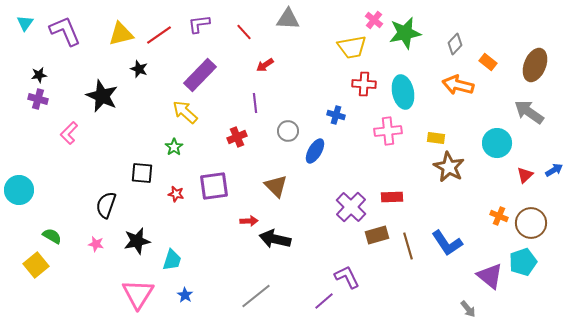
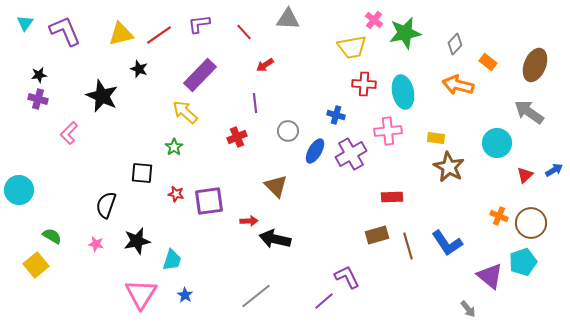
purple square at (214, 186): moved 5 px left, 15 px down
purple cross at (351, 207): moved 53 px up; rotated 16 degrees clockwise
pink triangle at (138, 294): moved 3 px right
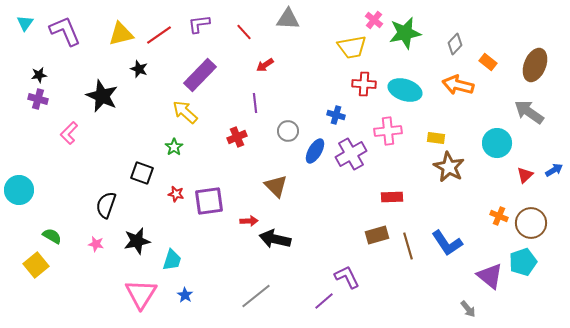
cyan ellipse at (403, 92): moved 2 px right, 2 px up; rotated 60 degrees counterclockwise
black square at (142, 173): rotated 15 degrees clockwise
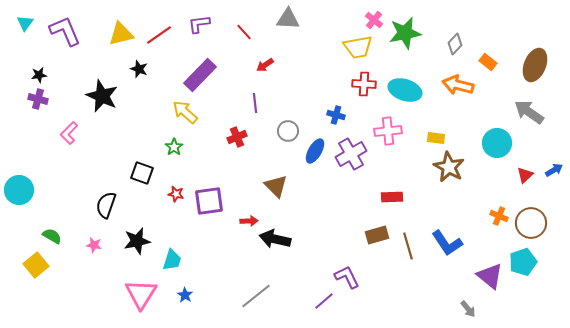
yellow trapezoid at (352, 47): moved 6 px right
pink star at (96, 244): moved 2 px left, 1 px down
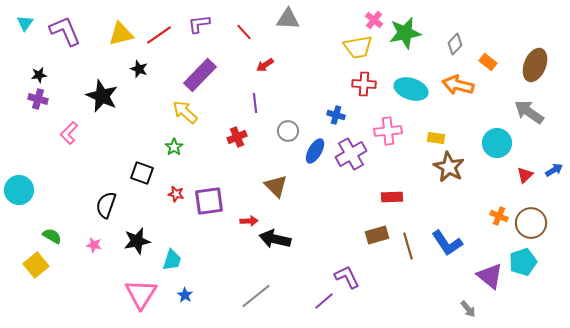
cyan ellipse at (405, 90): moved 6 px right, 1 px up
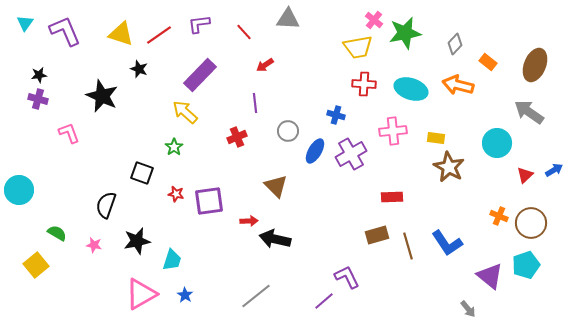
yellow triangle at (121, 34): rotated 32 degrees clockwise
pink cross at (388, 131): moved 5 px right
pink L-shape at (69, 133): rotated 115 degrees clockwise
green semicircle at (52, 236): moved 5 px right, 3 px up
cyan pentagon at (523, 262): moved 3 px right, 3 px down
pink triangle at (141, 294): rotated 28 degrees clockwise
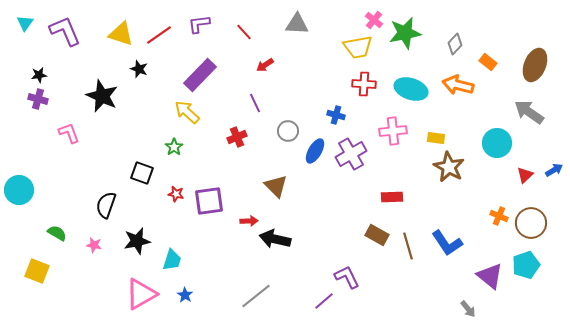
gray triangle at (288, 19): moved 9 px right, 5 px down
purple line at (255, 103): rotated 18 degrees counterclockwise
yellow arrow at (185, 112): moved 2 px right
brown rectangle at (377, 235): rotated 45 degrees clockwise
yellow square at (36, 265): moved 1 px right, 6 px down; rotated 30 degrees counterclockwise
